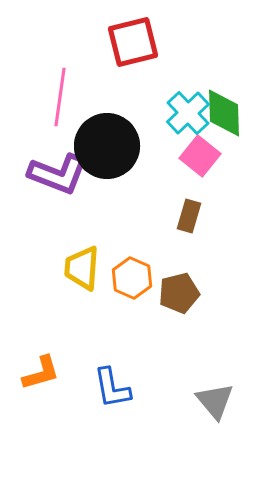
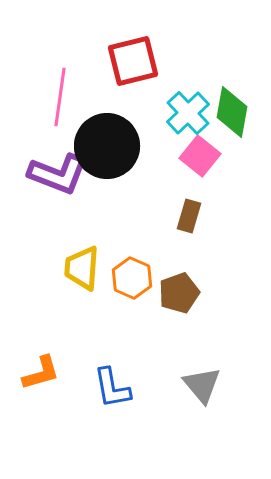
red square: moved 19 px down
green diamond: moved 8 px right, 1 px up; rotated 12 degrees clockwise
brown pentagon: rotated 6 degrees counterclockwise
gray triangle: moved 13 px left, 16 px up
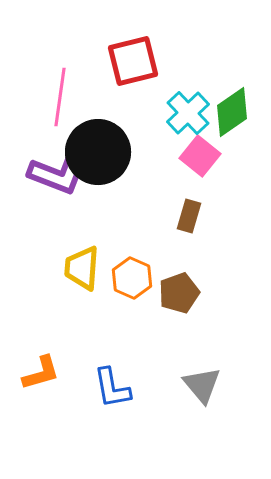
green diamond: rotated 45 degrees clockwise
black circle: moved 9 px left, 6 px down
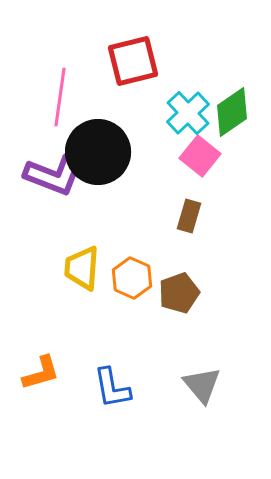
purple L-shape: moved 4 px left, 1 px down
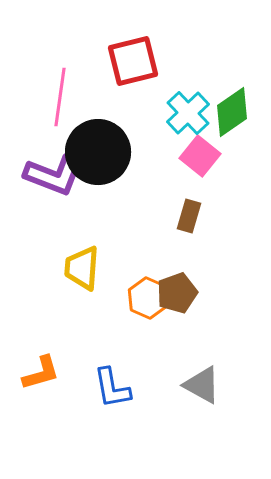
orange hexagon: moved 16 px right, 20 px down
brown pentagon: moved 2 px left
gray triangle: rotated 21 degrees counterclockwise
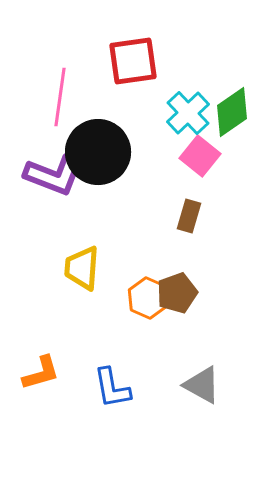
red square: rotated 6 degrees clockwise
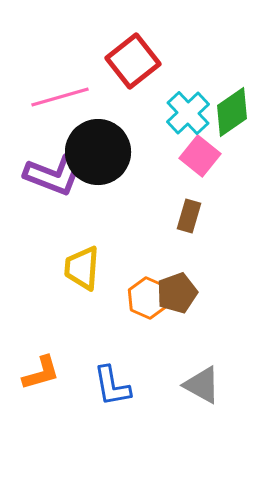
red square: rotated 30 degrees counterclockwise
pink line: rotated 66 degrees clockwise
blue L-shape: moved 2 px up
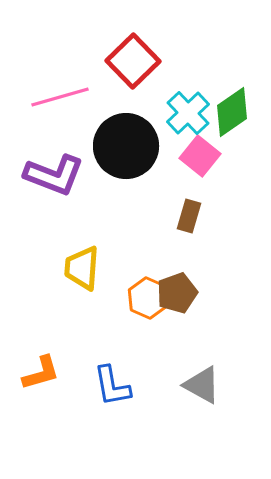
red square: rotated 6 degrees counterclockwise
black circle: moved 28 px right, 6 px up
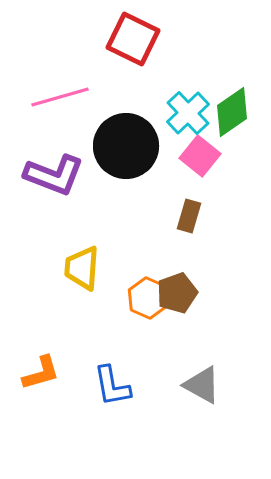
red square: moved 22 px up; rotated 20 degrees counterclockwise
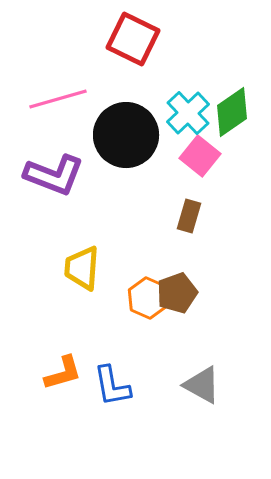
pink line: moved 2 px left, 2 px down
black circle: moved 11 px up
orange L-shape: moved 22 px right
